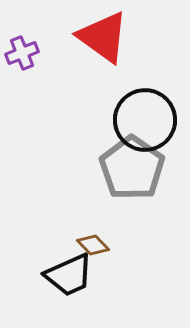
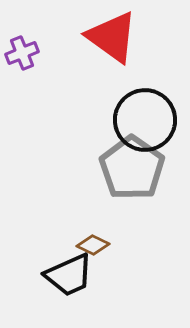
red triangle: moved 9 px right
brown diamond: rotated 20 degrees counterclockwise
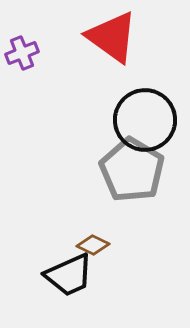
gray pentagon: moved 2 px down; rotated 4 degrees counterclockwise
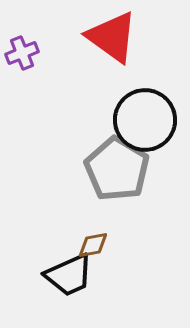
gray pentagon: moved 15 px left, 1 px up
brown diamond: rotated 36 degrees counterclockwise
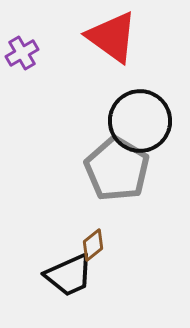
purple cross: rotated 8 degrees counterclockwise
black circle: moved 5 px left, 1 px down
brown diamond: rotated 28 degrees counterclockwise
